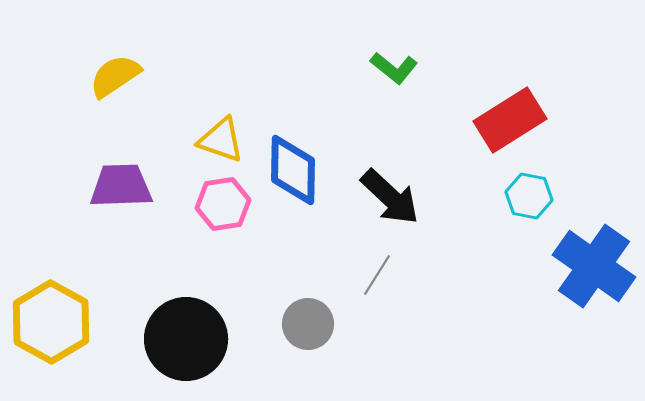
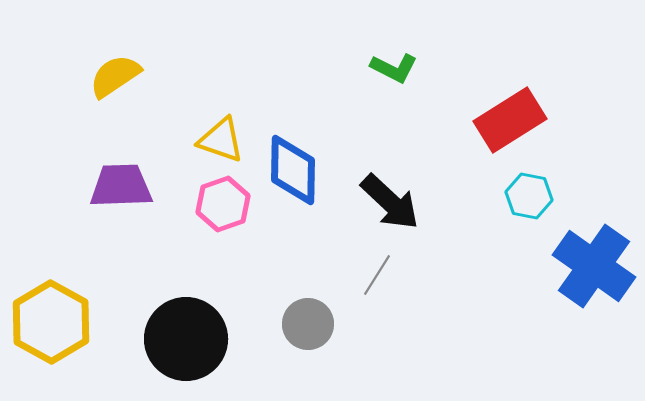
green L-shape: rotated 12 degrees counterclockwise
black arrow: moved 5 px down
pink hexagon: rotated 10 degrees counterclockwise
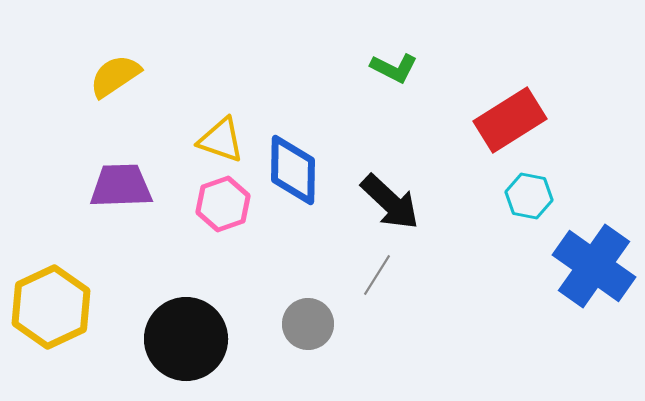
yellow hexagon: moved 15 px up; rotated 6 degrees clockwise
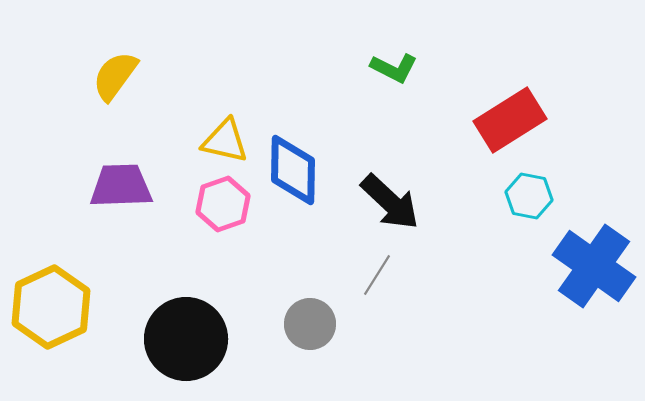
yellow semicircle: rotated 20 degrees counterclockwise
yellow triangle: moved 4 px right, 1 px down; rotated 6 degrees counterclockwise
gray circle: moved 2 px right
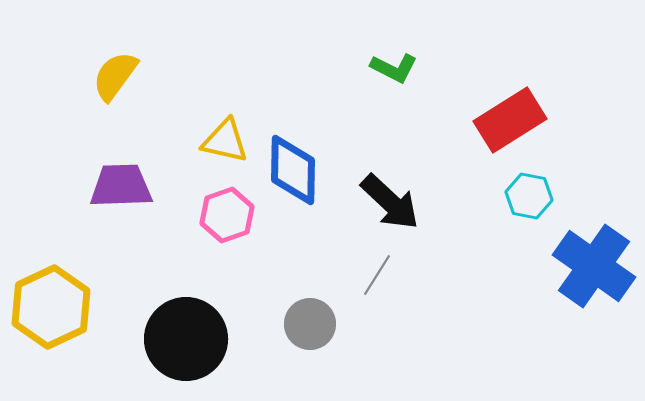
pink hexagon: moved 4 px right, 11 px down
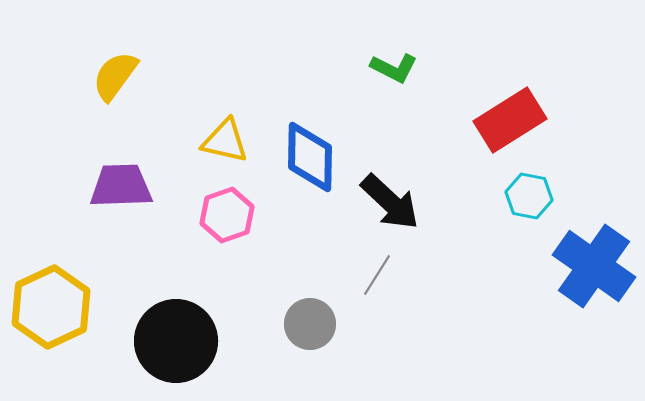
blue diamond: moved 17 px right, 13 px up
black circle: moved 10 px left, 2 px down
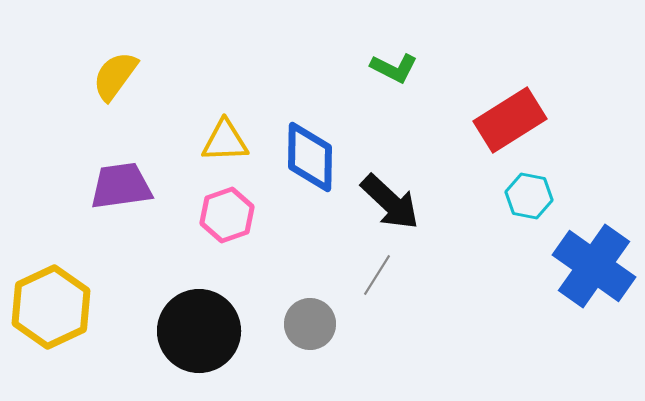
yellow triangle: rotated 15 degrees counterclockwise
purple trapezoid: rotated 6 degrees counterclockwise
black circle: moved 23 px right, 10 px up
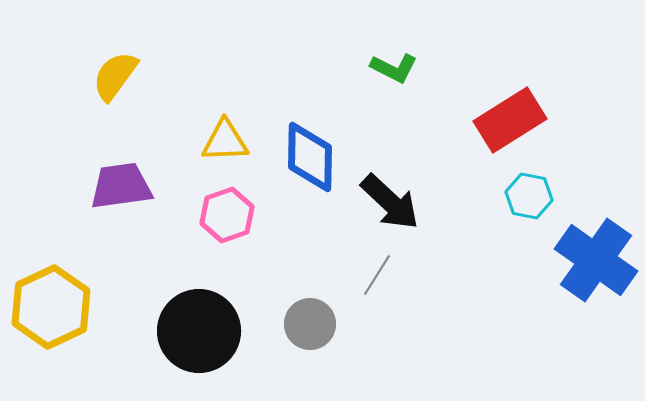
blue cross: moved 2 px right, 6 px up
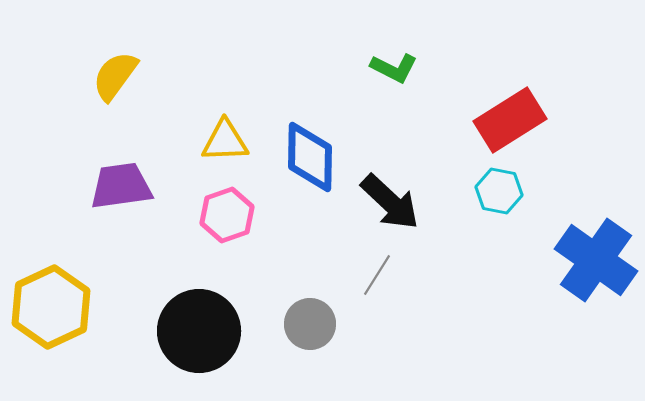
cyan hexagon: moved 30 px left, 5 px up
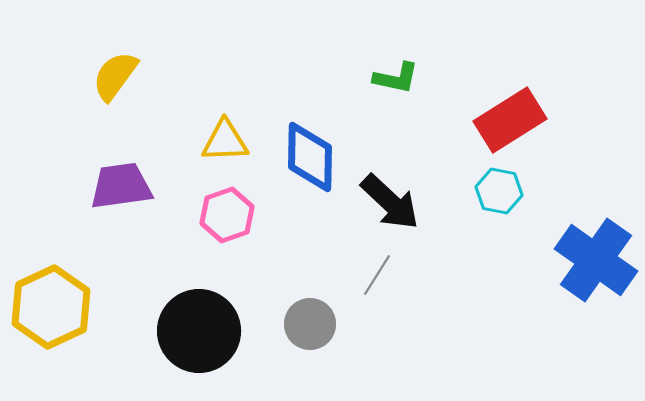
green L-shape: moved 2 px right, 10 px down; rotated 15 degrees counterclockwise
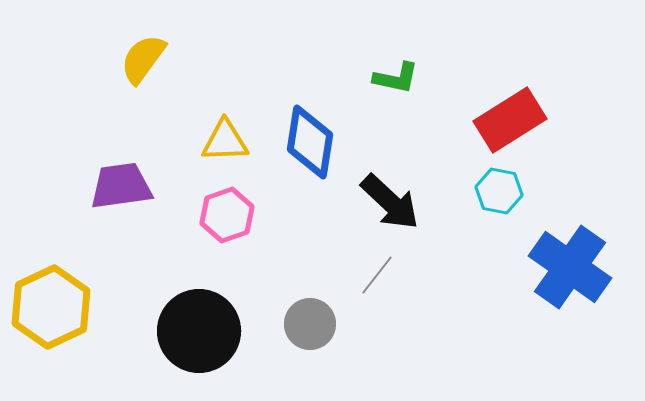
yellow semicircle: moved 28 px right, 17 px up
blue diamond: moved 15 px up; rotated 8 degrees clockwise
blue cross: moved 26 px left, 7 px down
gray line: rotated 6 degrees clockwise
